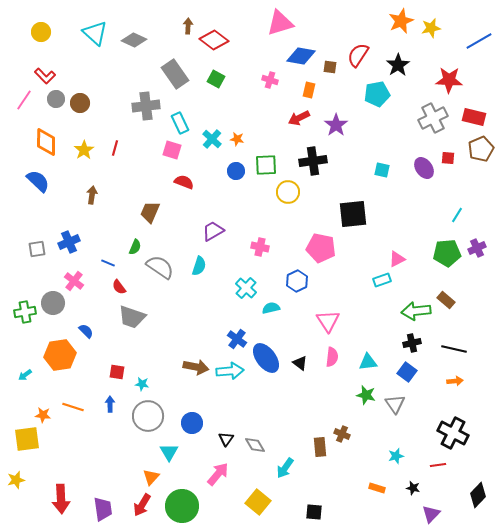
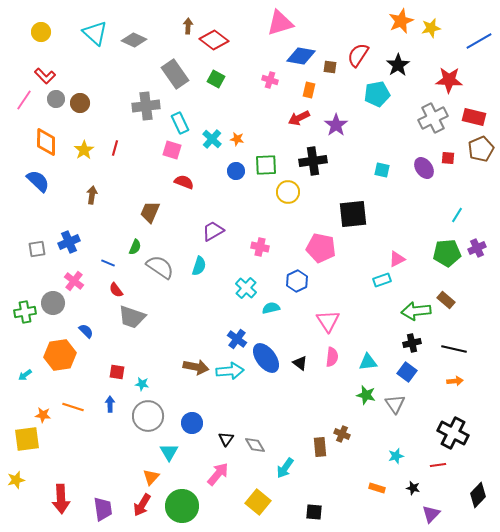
red semicircle at (119, 287): moved 3 px left, 3 px down
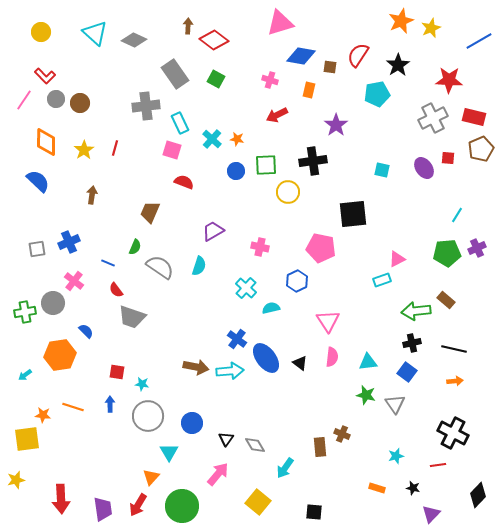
yellow star at (431, 28): rotated 12 degrees counterclockwise
red arrow at (299, 118): moved 22 px left, 3 px up
red arrow at (142, 505): moved 4 px left
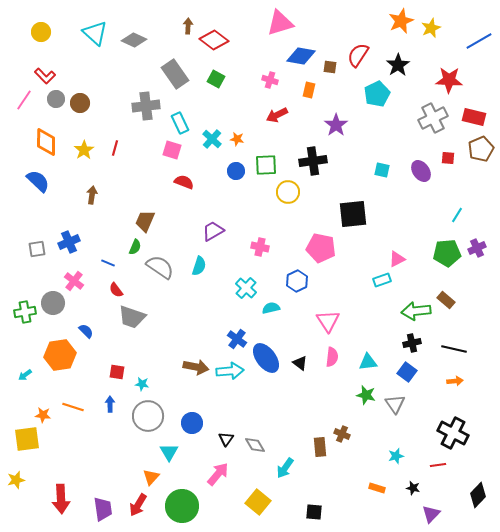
cyan pentagon at (377, 94): rotated 15 degrees counterclockwise
purple ellipse at (424, 168): moved 3 px left, 3 px down
brown trapezoid at (150, 212): moved 5 px left, 9 px down
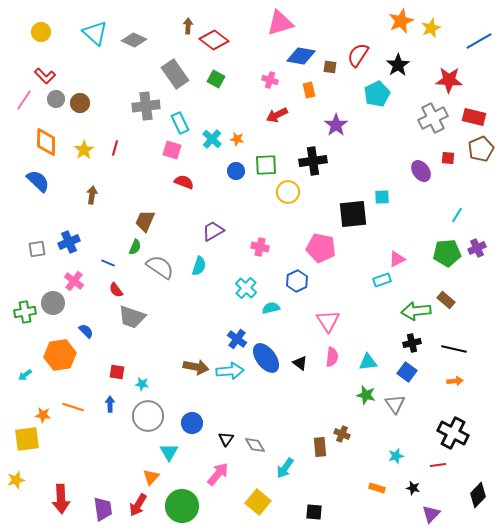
orange rectangle at (309, 90): rotated 28 degrees counterclockwise
cyan square at (382, 170): moved 27 px down; rotated 14 degrees counterclockwise
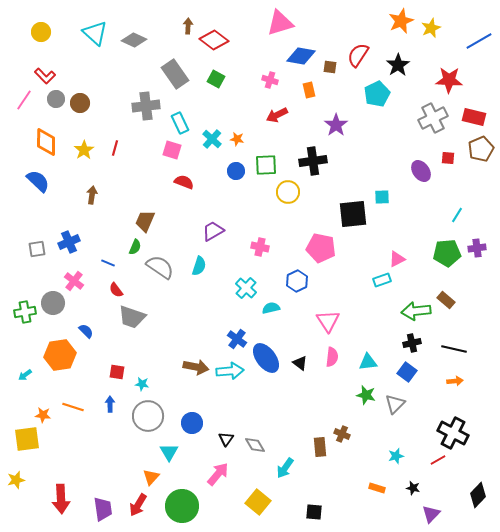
purple cross at (477, 248): rotated 18 degrees clockwise
gray triangle at (395, 404): rotated 20 degrees clockwise
red line at (438, 465): moved 5 px up; rotated 21 degrees counterclockwise
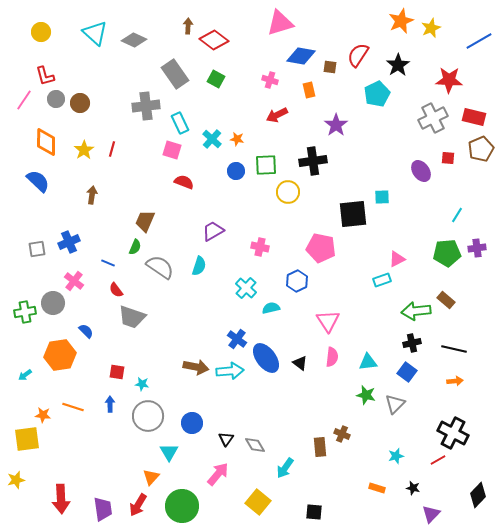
red L-shape at (45, 76): rotated 30 degrees clockwise
red line at (115, 148): moved 3 px left, 1 px down
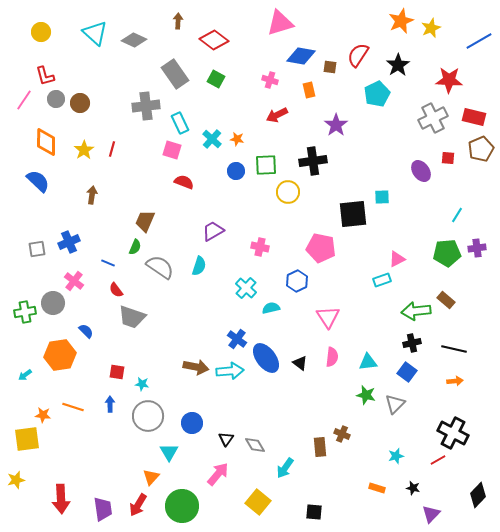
brown arrow at (188, 26): moved 10 px left, 5 px up
pink triangle at (328, 321): moved 4 px up
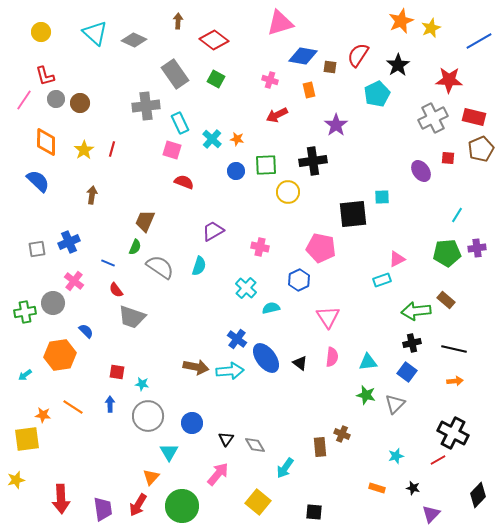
blue diamond at (301, 56): moved 2 px right
blue hexagon at (297, 281): moved 2 px right, 1 px up
orange line at (73, 407): rotated 15 degrees clockwise
